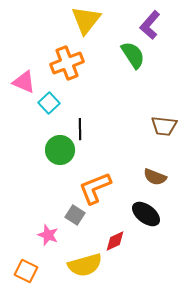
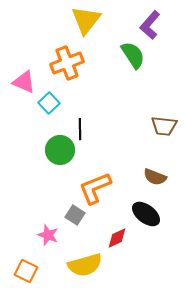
red diamond: moved 2 px right, 3 px up
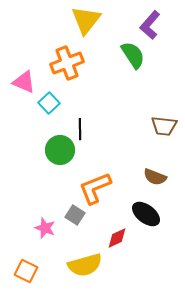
pink star: moved 3 px left, 7 px up
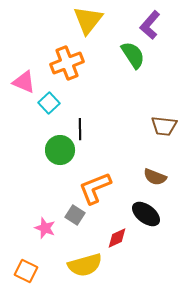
yellow triangle: moved 2 px right
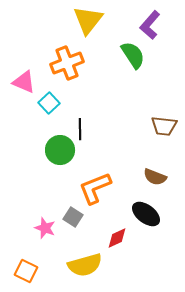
gray square: moved 2 px left, 2 px down
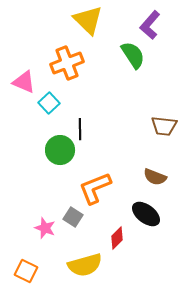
yellow triangle: rotated 24 degrees counterclockwise
red diamond: rotated 20 degrees counterclockwise
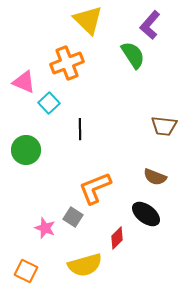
green circle: moved 34 px left
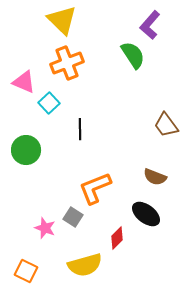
yellow triangle: moved 26 px left
brown trapezoid: moved 2 px right, 1 px up; rotated 48 degrees clockwise
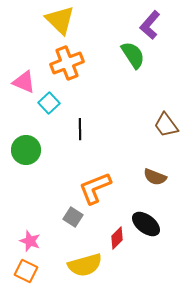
yellow triangle: moved 2 px left
black ellipse: moved 10 px down
pink star: moved 15 px left, 13 px down
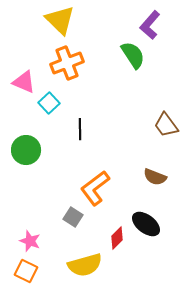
orange L-shape: rotated 15 degrees counterclockwise
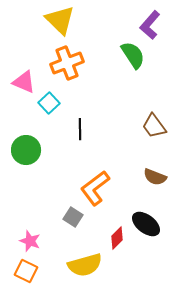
brown trapezoid: moved 12 px left, 1 px down
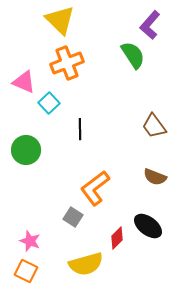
black ellipse: moved 2 px right, 2 px down
yellow semicircle: moved 1 px right, 1 px up
